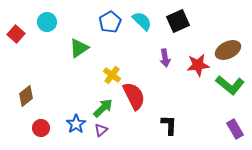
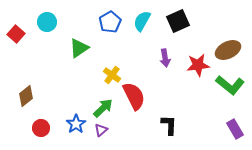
cyan semicircle: rotated 105 degrees counterclockwise
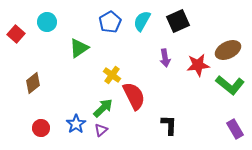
brown diamond: moved 7 px right, 13 px up
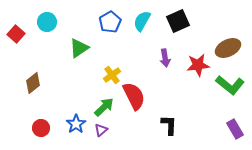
brown ellipse: moved 2 px up
yellow cross: rotated 18 degrees clockwise
green arrow: moved 1 px right, 1 px up
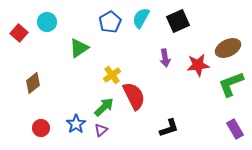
cyan semicircle: moved 1 px left, 3 px up
red square: moved 3 px right, 1 px up
green L-shape: moved 1 px right, 1 px up; rotated 120 degrees clockwise
black L-shape: moved 3 px down; rotated 70 degrees clockwise
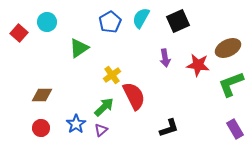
red star: rotated 15 degrees clockwise
brown diamond: moved 9 px right, 12 px down; rotated 40 degrees clockwise
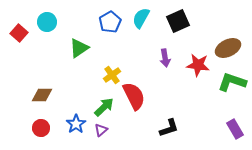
green L-shape: moved 1 px right, 2 px up; rotated 40 degrees clockwise
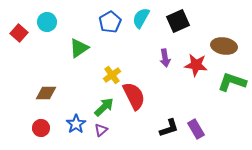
brown ellipse: moved 4 px left, 2 px up; rotated 35 degrees clockwise
red star: moved 2 px left
brown diamond: moved 4 px right, 2 px up
purple rectangle: moved 39 px left
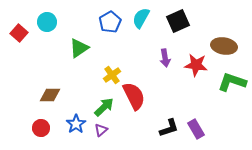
brown diamond: moved 4 px right, 2 px down
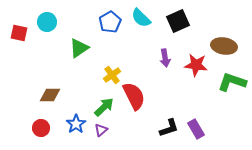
cyan semicircle: rotated 75 degrees counterclockwise
red square: rotated 30 degrees counterclockwise
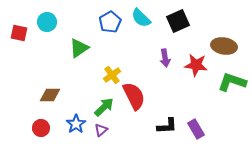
black L-shape: moved 2 px left, 2 px up; rotated 15 degrees clockwise
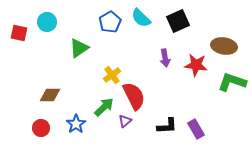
purple triangle: moved 24 px right, 9 px up
